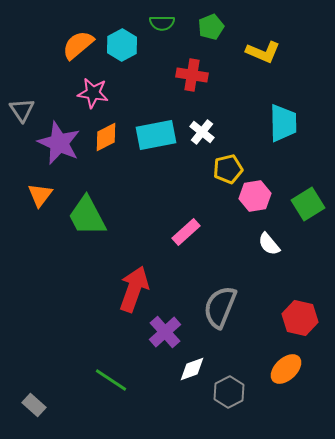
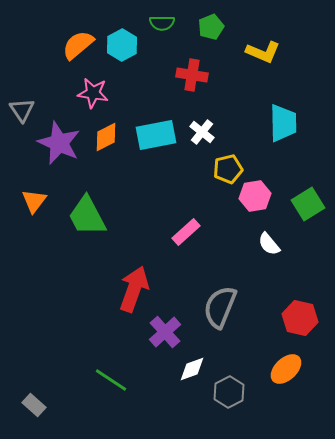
orange triangle: moved 6 px left, 6 px down
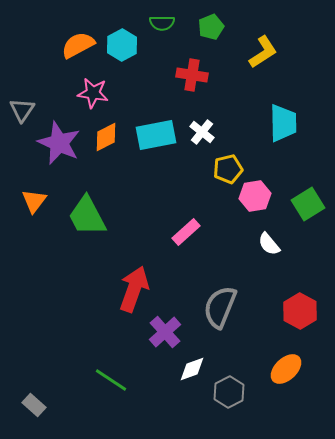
orange semicircle: rotated 12 degrees clockwise
yellow L-shape: rotated 56 degrees counterclockwise
gray triangle: rotated 8 degrees clockwise
red hexagon: moved 7 px up; rotated 16 degrees clockwise
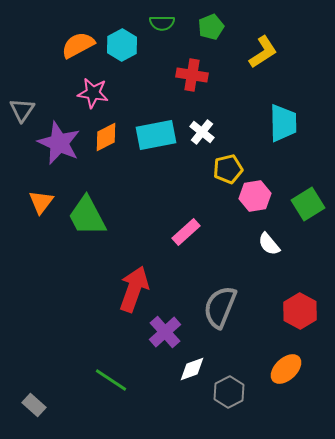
orange triangle: moved 7 px right, 1 px down
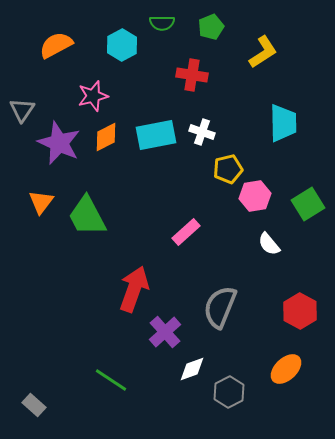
orange semicircle: moved 22 px left
pink star: moved 3 px down; rotated 24 degrees counterclockwise
white cross: rotated 20 degrees counterclockwise
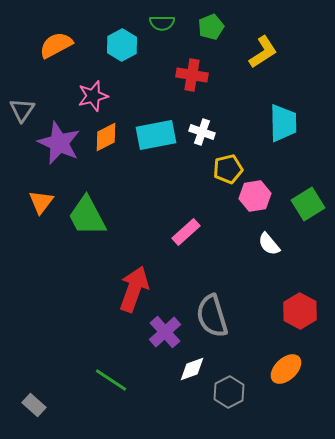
gray semicircle: moved 8 px left, 9 px down; rotated 39 degrees counterclockwise
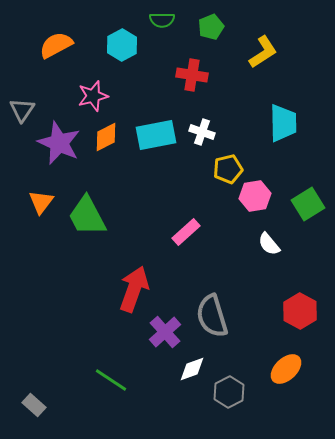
green semicircle: moved 3 px up
